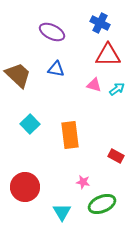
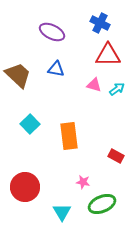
orange rectangle: moved 1 px left, 1 px down
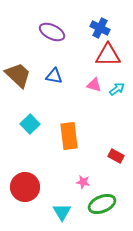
blue cross: moved 5 px down
blue triangle: moved 2 px left, 7 px down
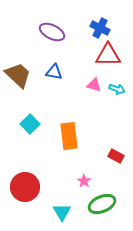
blue triangle: moved 4 px up
cyan arrow: rotated 56 degrees clockwise
pink star: moved 1 px right, 1 px up; rotated 24 degrees clockwise
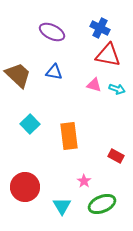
red triangle: rotated 12 degrees clockwise
cyan triangle: moved 6 px up
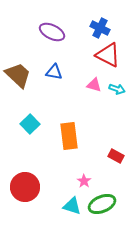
red triangle: rotated 16 degrees clockwise
cyan triangle: moved 10 px right; rotated 42 degrees counterclockwise
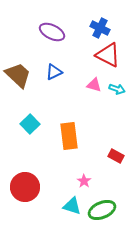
blue triangle: rotated 36 degrees counterclockwise
green ellipse: moved 6 px down
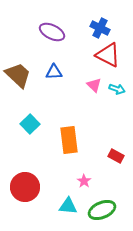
blue triangle: rotated 24 degrees clockwise
pink triangle: rotated 28 degrees clockwise
orange rectangle: moved 4 px down
cyan triangle: moved 4 px left; rotated 12 degrees counterclockwise
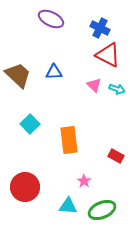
purple ellipse: moved 1 px left, 13 px up
